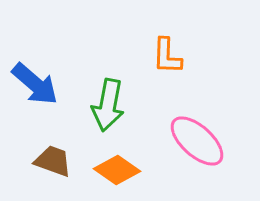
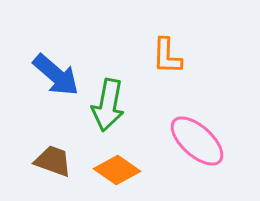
blue arrow: moved 21 px right, 9 px up
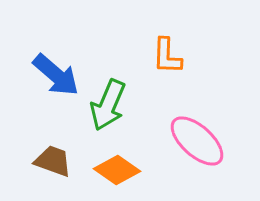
green arrow: rotated 12 degrees clockwise
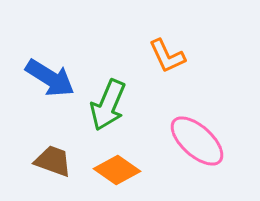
orange L-shape: rotated 27 degrees counterclockwise
blue arrow: moved 6 px left, 3 px down; rotated 9 degrees counterclockwise
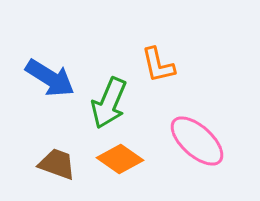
orange L-shape: moved 9 px left, 9 px down; rotated 12 degrees clockwise
green arrow: moved 1 px right, 2 px up
brown trapezoid: moved 4 px right, 3 px down
orange diamond: moved 3 px right, 11 px up
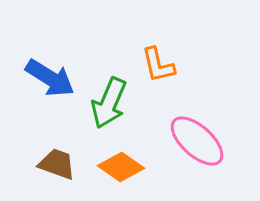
orange diamond: moved 1 px right, 8 px down
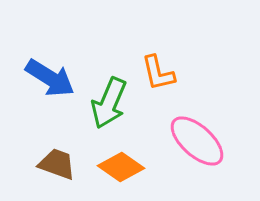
orange L-shape: moved 8 px down
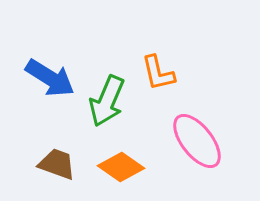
green arrow: moved 2 px left, 2 px up
pink ellipse: rotated 10 degrees clockwise
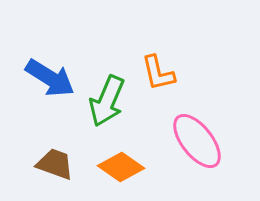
brown trapezoid: moved 2 px left
